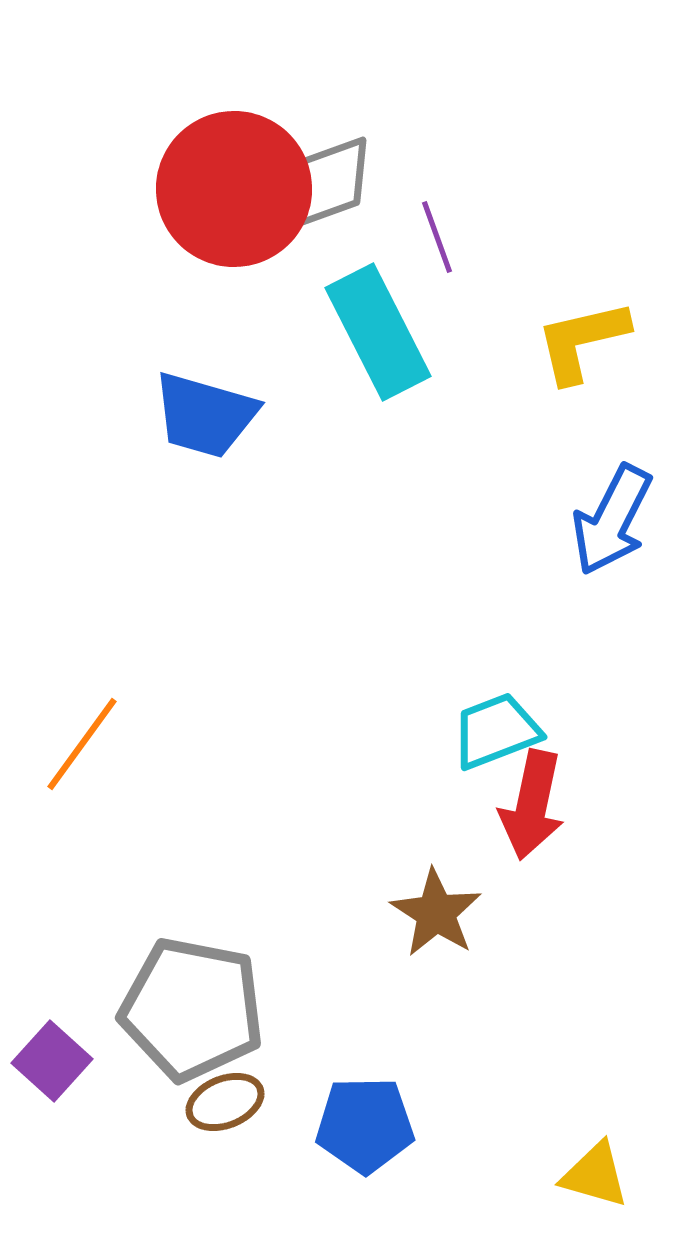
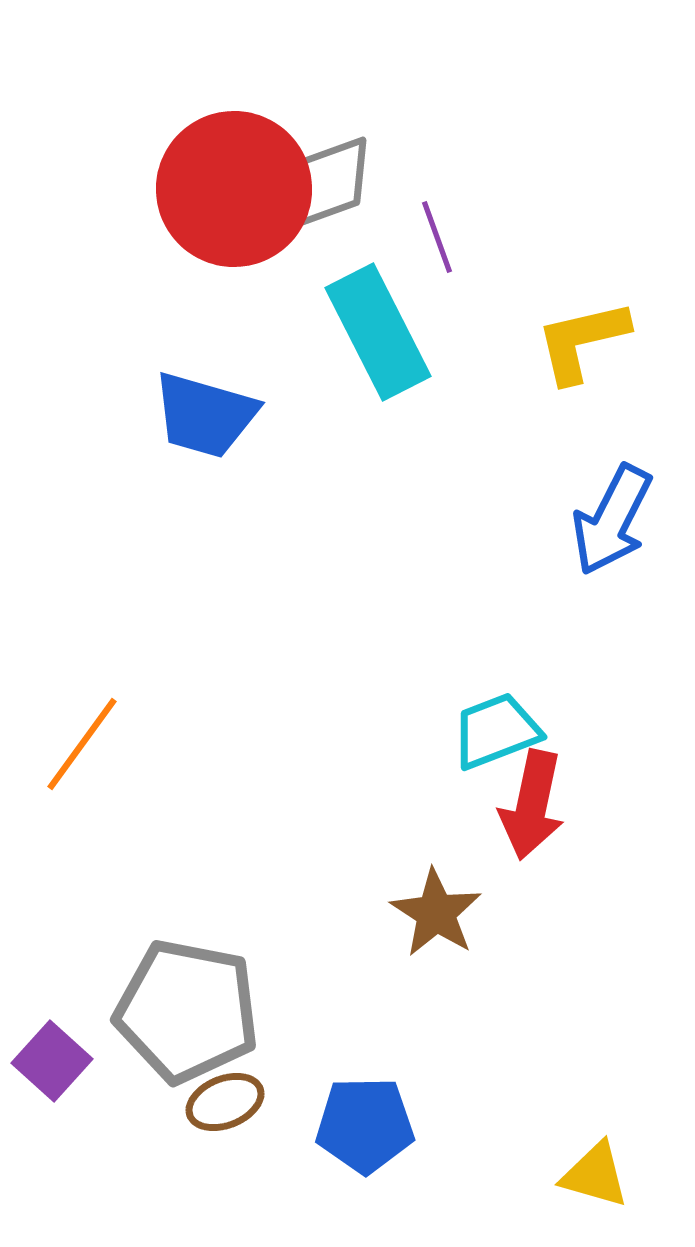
gray pentagon: moved 5 px left, 2 px down
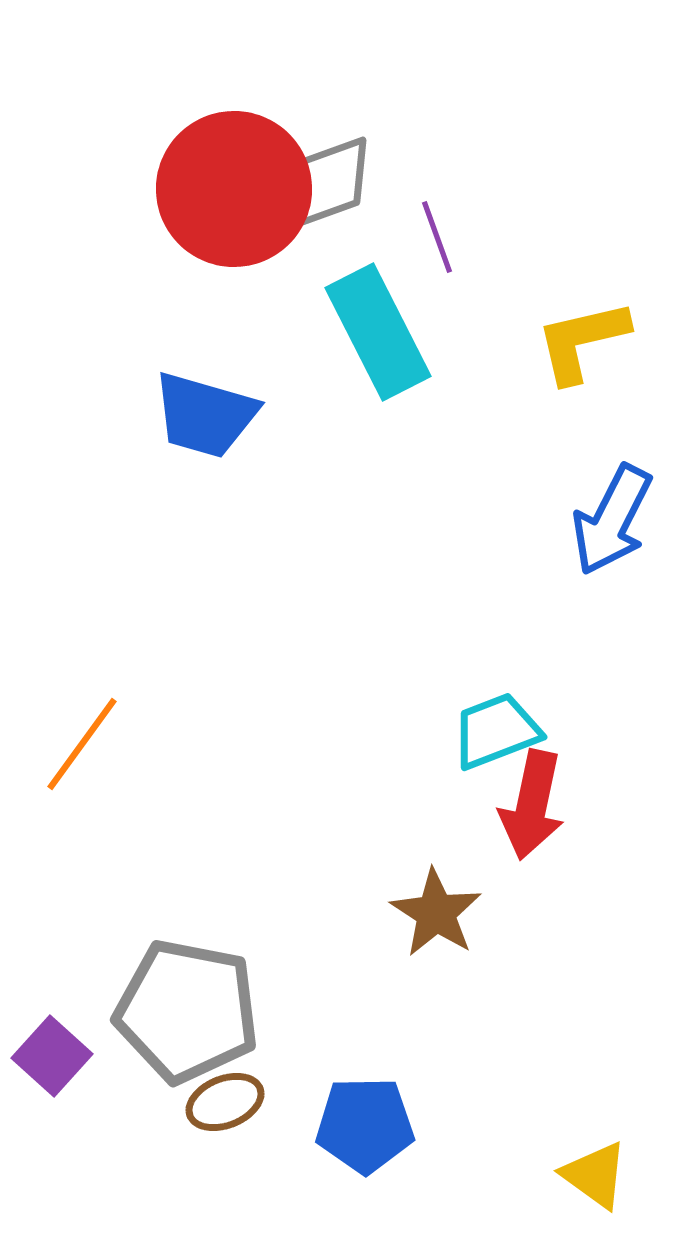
purple square: moved 5 px up
yellow triangle: rotated 20 degrees clockwise
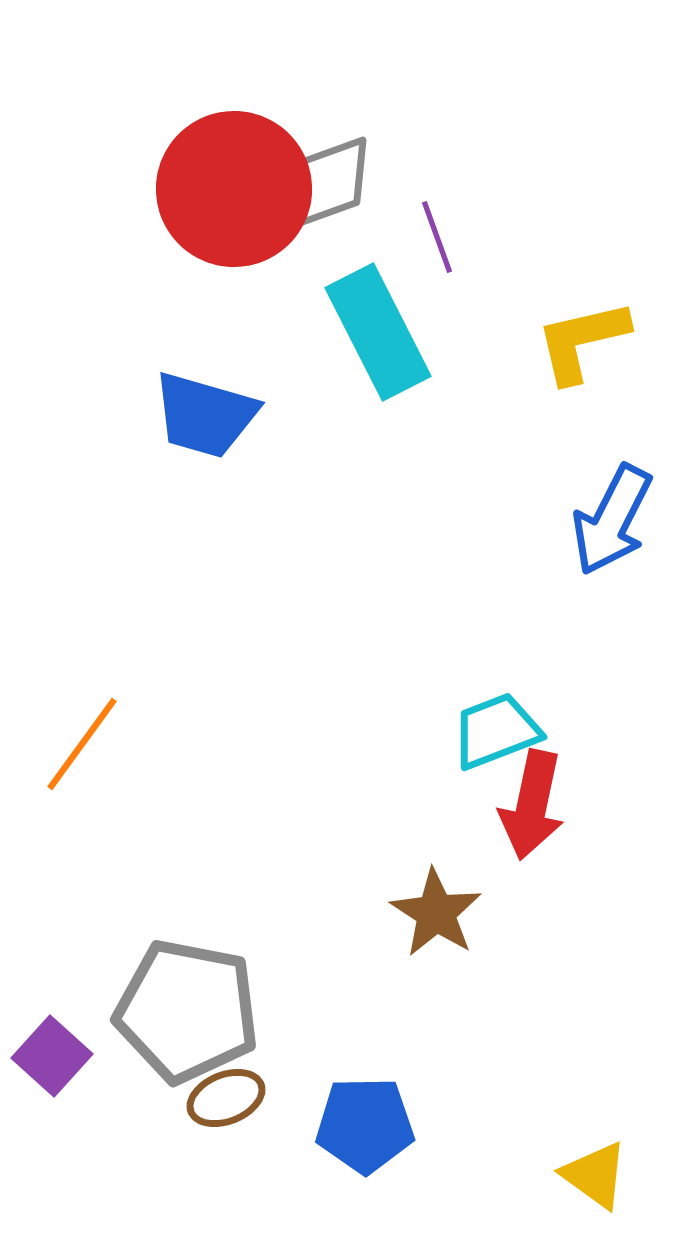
brown ellipse: moved 1 px right, 4 px up
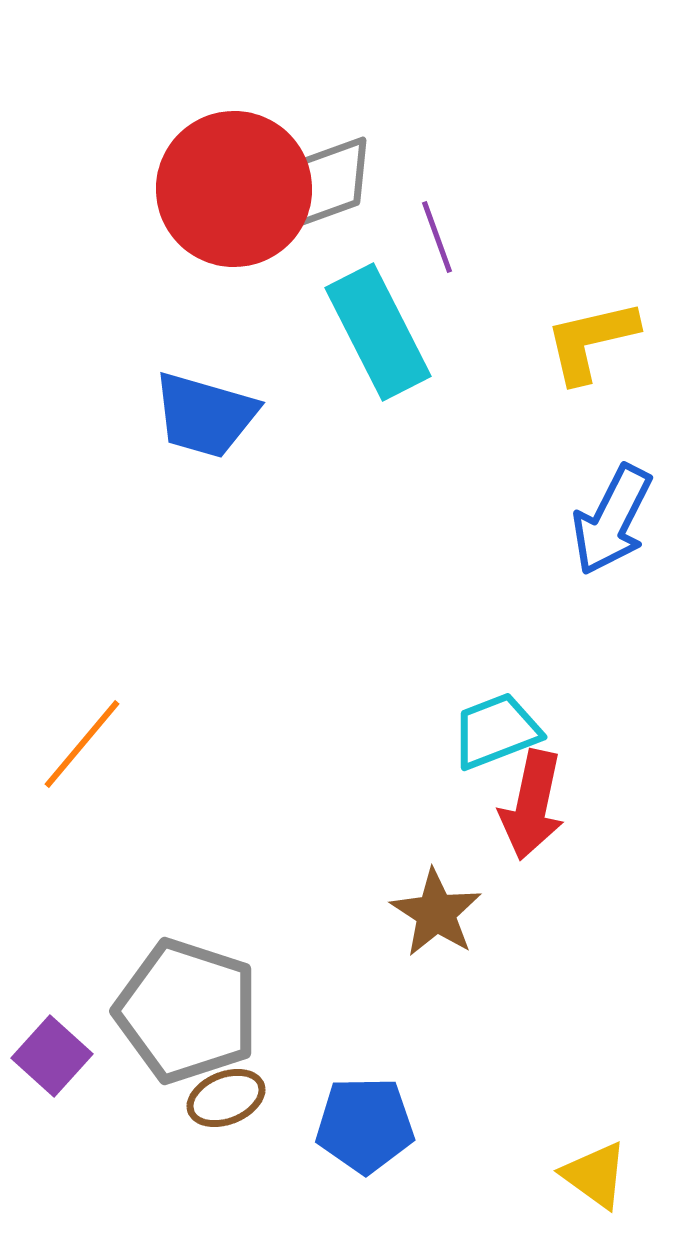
yellow L-shape: moved 9 px right
orange line: rotated 4 degrees clockwise
gray pentagon: rotated 7 degrees clockwise
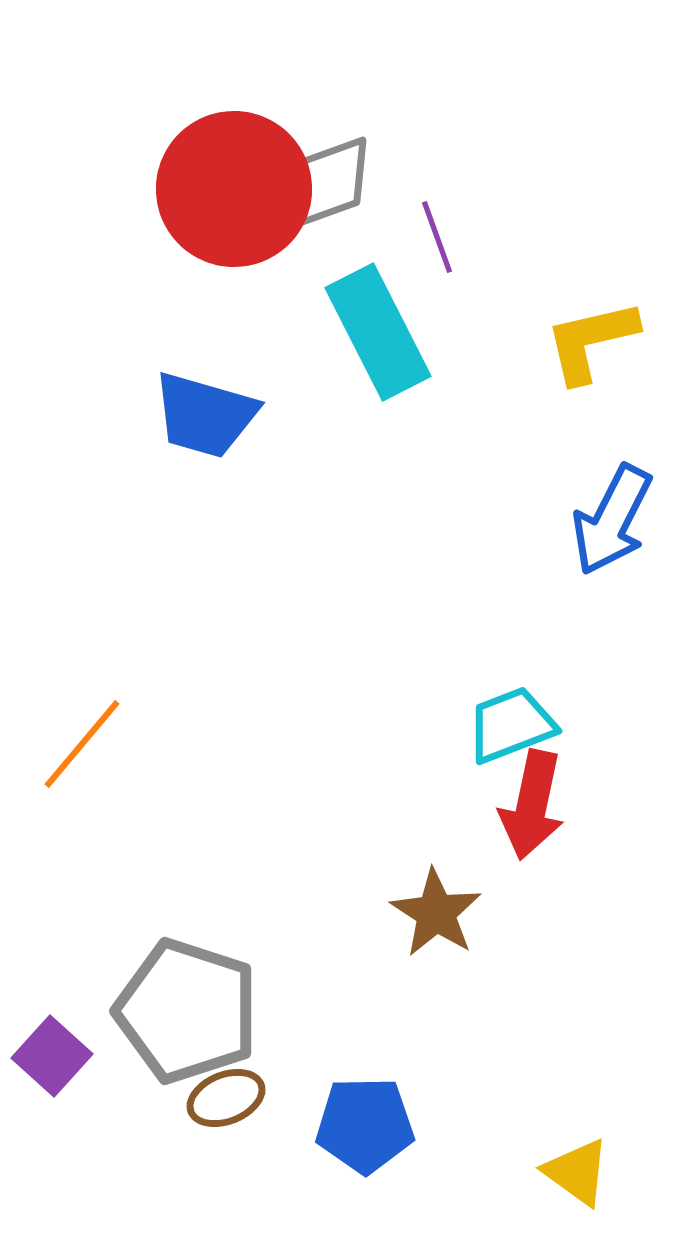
cyan trapezoid: moved 15 px right, 6 px up
yellow triangle: moved 18 px left, 3 px up
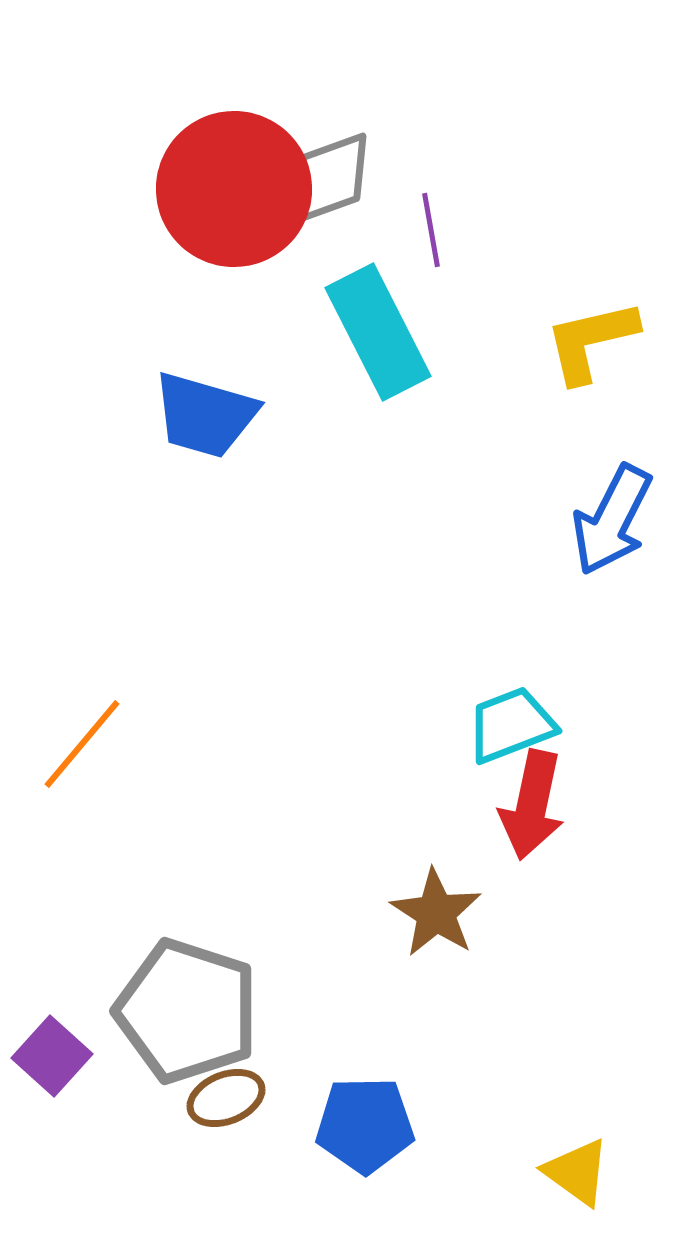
gray diamond: moved 4 px up
purple line: moved 6 px left, 7 px up; rotated 10 degrees clockwise
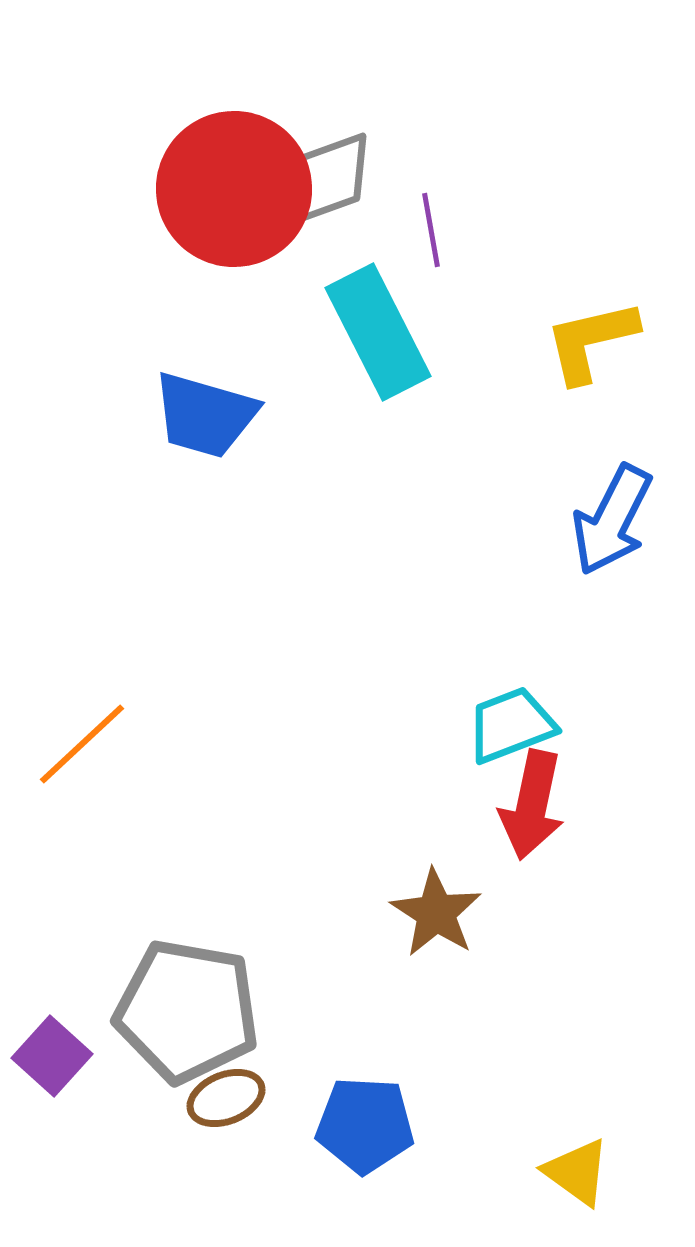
orange line: rotated 7 degrees clockwise
gray pentagon: rotated 8 degrees counterclockwise
blue pentagon: rotated 4 degrees clockwise
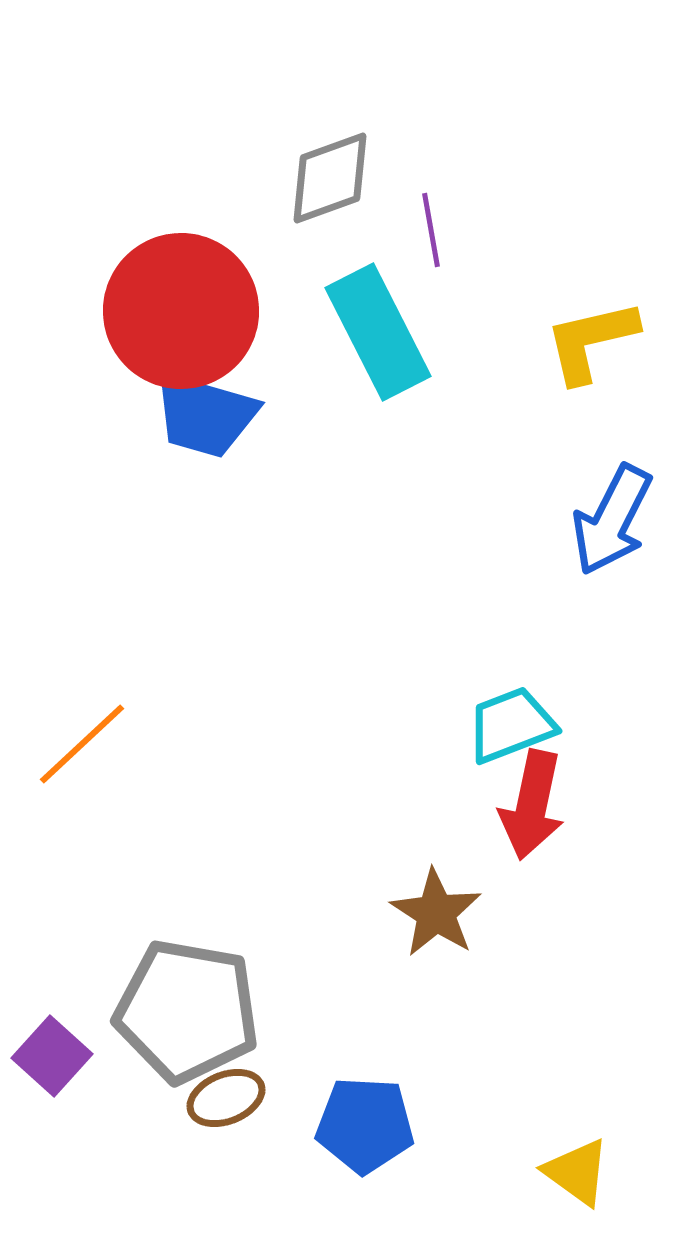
red circle: moved 53 px left, 122 px down
